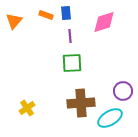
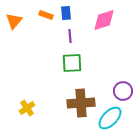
pink diamond: moved 2 px up
cyan ellipse: rotated 15 degrees counterclockwise
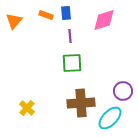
yellow cross: rotated 14 degrees counterclockwise
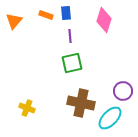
pink diamond: rotated 55 degrees counterclockwise
green square: rotated 10 degrees counterclockwise
brown cross: rotated 16 degrees clockwise
yellow cross: rotated 21 degrees counterclockwise
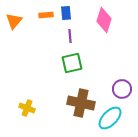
orange rectangle: rotated 24 degrees counterclockwise
purple circle: moved 1 px left, 2 px up
